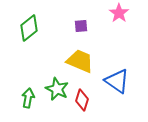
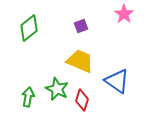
pink star: moved 5 px right, 1 px down
purple square: rotated 16 degrees counterclockwise
green arrow: moved 1 px up
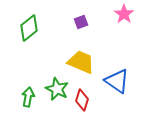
purple square: moved 4 px up
yellow trapezoid: moved 1 px right, 1 px down
